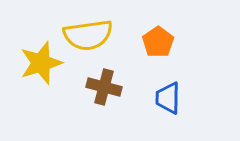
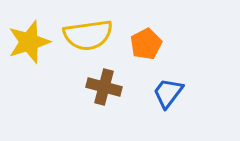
orange pentagon: moved 12 px left, 2 px down; rotated 8 degrees clockwise
yellow star: moved 12 px left, 21 px up
blue trapezoid: moved 5 px up; rotated 36 degrees clockwise
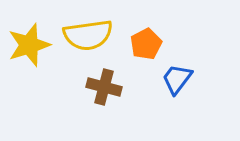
yellow star: moved 3 px down
blue trapezoid: moved 9 px right, 14 px up
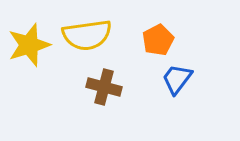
yellow semicircle: moved 1 px left
orange pentagon: moved 12 px right, 4 px up
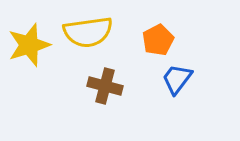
yellow semicircle: moved 1 px right, 3 px up
brown cross: moved 1 px right, 1 px up
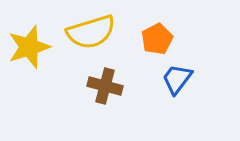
yellow semicircle: moved 3 px right; rotated 9 degrees counterclockwise
orange pentagon: moved 1 px left, 1 px up
yellow star: moved 2 px down
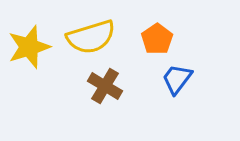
yellow semicircle: moved 5 px down
orange pentagon: rotated 8 degrees counterclockwise
brown cross: rotated 16 degrees clockwise
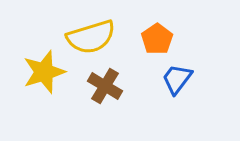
yellow star: moved 15 px right, 25 px down
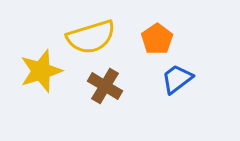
yellow star: moved 3 px left, 1 px up
blue trapezoid: rotated 16 degrees clockwise
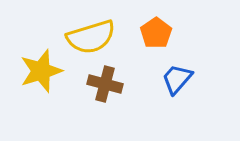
orange pentagon: moved 1 px left, 6 px up
blue trapezoid: rotated 12 degrees counterclockwise
brown cross: moved 2 px up; rotated 16 degrees counterclockwise
